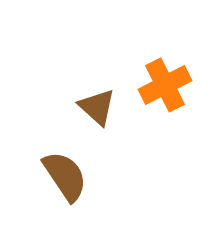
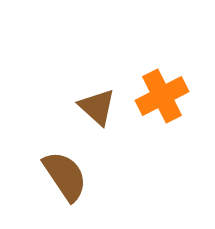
orange cross: moved 3 px left, 11 px down
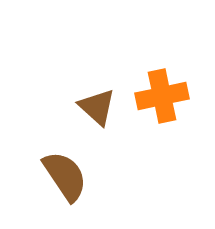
orange cross: rotated 15 degrees clockwise
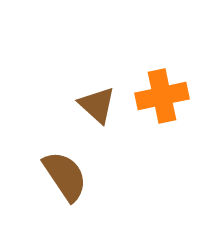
brown triangle: moved 2 px up
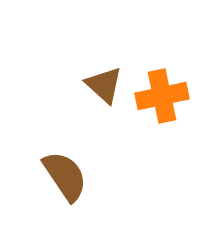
brown triangle: moved 7 px right, 20 px up
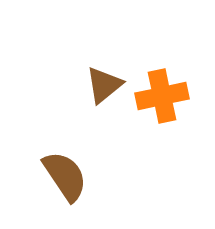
brown triangle: rotated 39 degrees clockwise
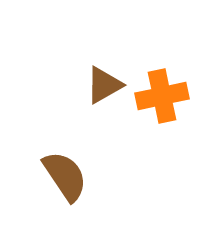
brown triangle: rotated 9 degrees clockwise
